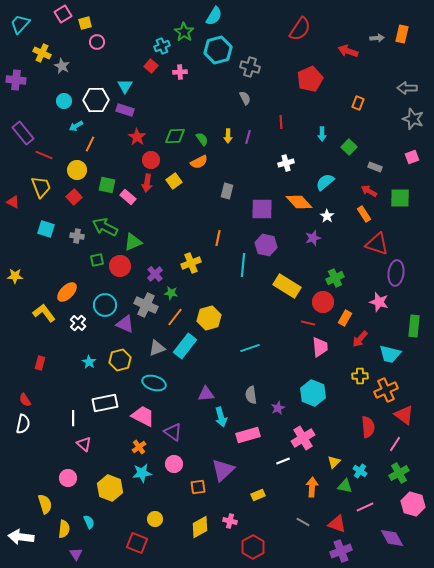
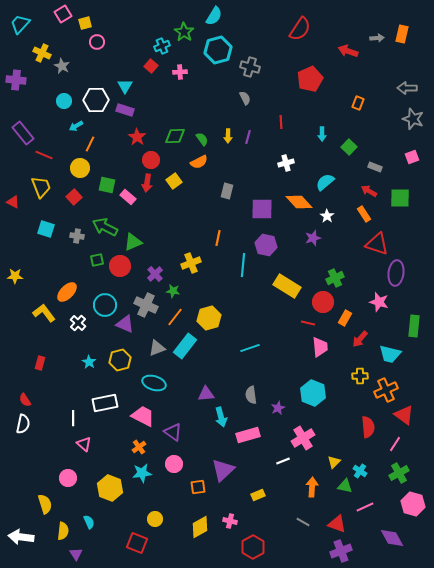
yellow circle at (77, 170): moved 3 px right, 2 px up
green star at (171, 293): moved 2 px right, 2 px up
yellow semicircle at (64, 529): moved 1 px left, 2 px down
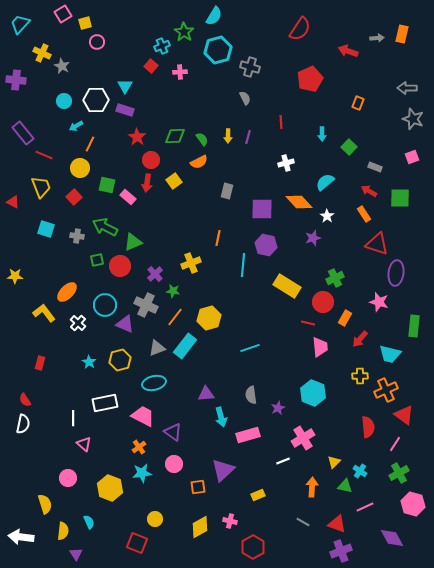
cyan ellipse at (154, 383): rotated 30 degrees counterclockwise
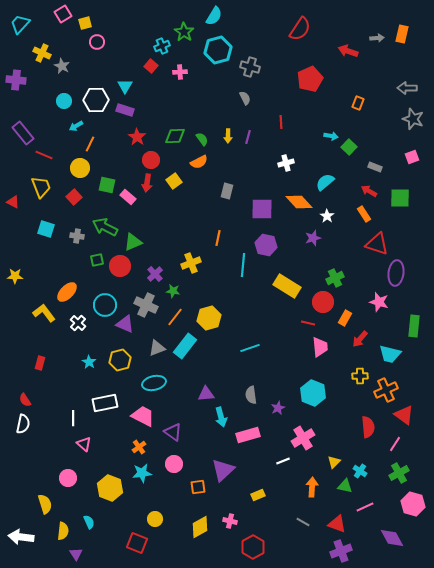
cyan arrow at (322, 134): moved 9 px right, 2 px down; rotated 80 degrees counterclockwise
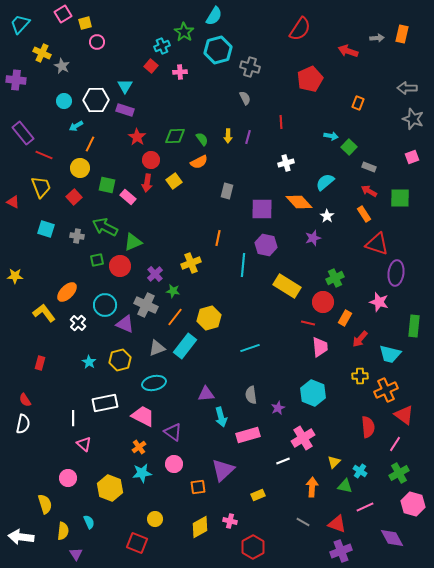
gray rectangle at (375, 167): moved 6 px left
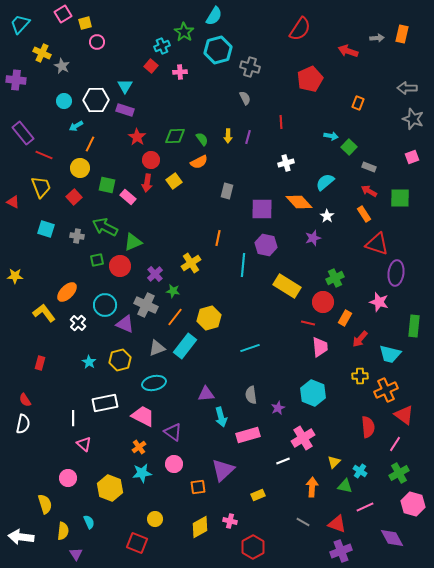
yellow cross at (191, 263): rotated 12 degrees counterclockwise
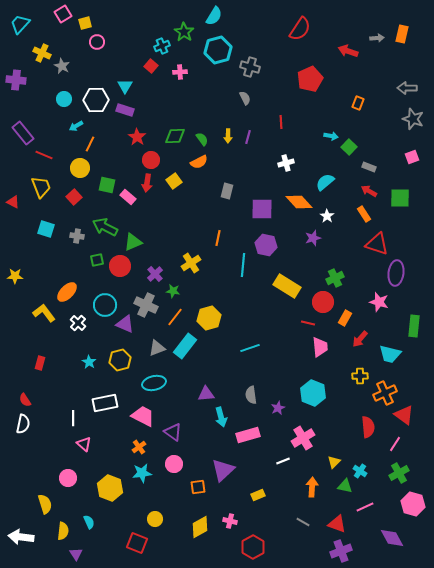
cyan circle at (64, 101): moved 2 px up
orange cross at (386, 390): moved 1 px left, 3 px down
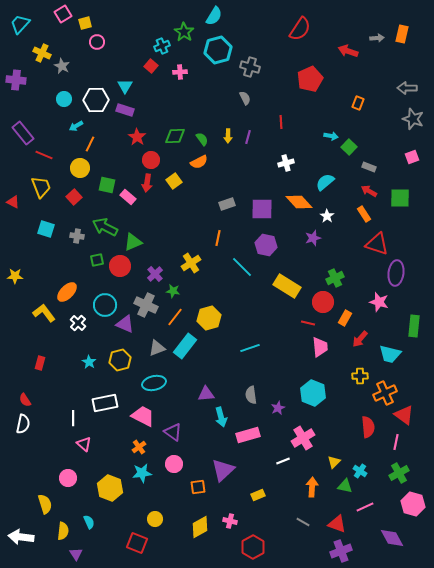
gray rectangle at (227, 191): moved 13 px down; rotated 56 degrees clockwise
cyan line at (243, 265): moved 1 px left, 2 px down; rotated 50 degrees counterclockwise
pink line at (395, 444): moved 1 px right, 2 px up; rotated 21 degrees counterclockwise
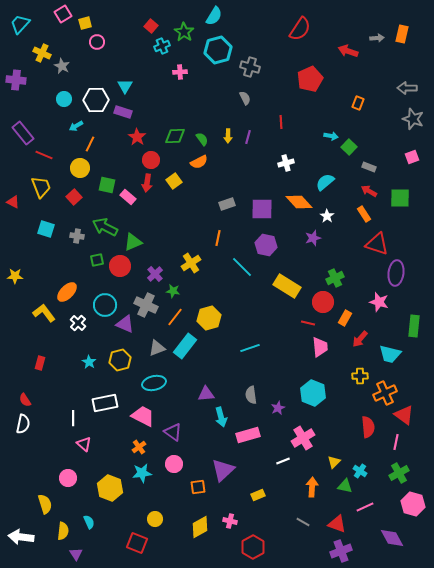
red square at (151, 66): moved 40 px up
purple rectangle at (125, 110): moved 2 px left, 2 px down
